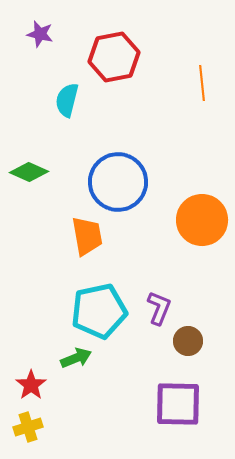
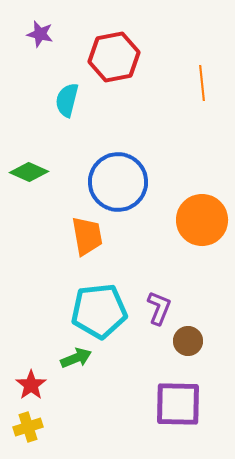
cyan pentagon: rotated 6 degrees clockwise
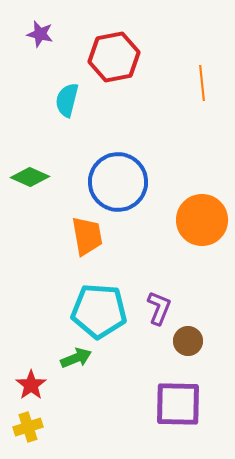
green diamond: moved 1 px right, 5 px down
cyan pentagon: rotated 10 degrees clockwise
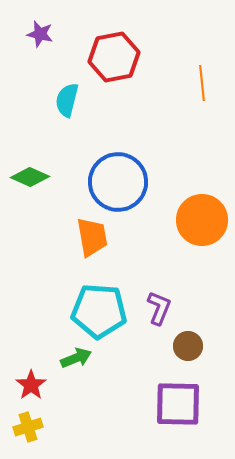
orange trapezoid: moved 5 px right, 1 px down
brown circle: moved 5 px down
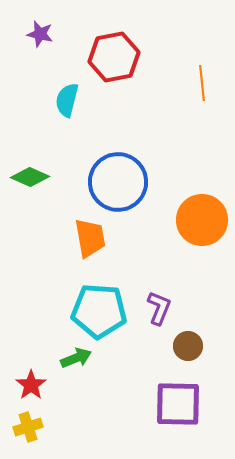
orange trapezoid: moved 2 px left, 1 px down
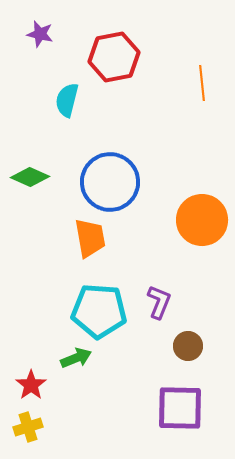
blue circle: moved 8 px left
purple L-shape: moved 6 px up
purple square: moved 2 px right, 4 px down
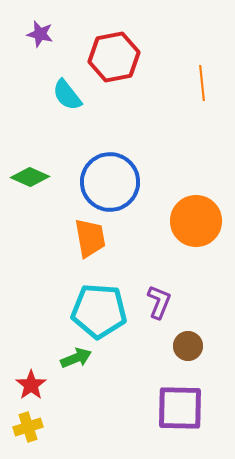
cyan semicircle: moved 5 px up; rotated 52 degrees counterclockwise
orange circle: moved 6 px left, 1 px down
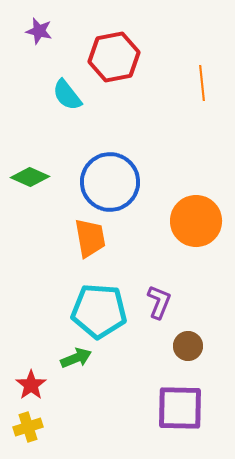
purple star: moved 1 px left, 3 px up
